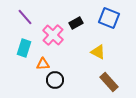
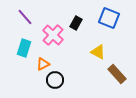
black rectangle: rotated 32 degrees counterclockwise
orange triangle: rotated 24 degrees counterclockwise
brown rectangle: moved 8 px right, 8 px up
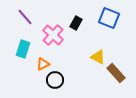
cyan rectangle: moved 1 px left, 1 px down
yellow triangle: moved 5 px down
brown rectangle: moved 1 px left, 1 px up
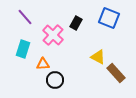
orange triangle: rotated 24 degrees clockwise
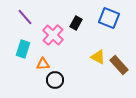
brown rectangle: moved 3 px right, 8 px up
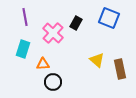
purple line: rotated 30 degrees clockwise
pink cross: moved 2 px up
yellow triangle: moved 1 px left, 3 px down; rotated 14 degrees clockwise
brown rectangle: moved 1 px right, 4 px down; rotated 30 degrees clockwise
black circle: moved 2 px left, 2 px down
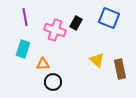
pink cross: moved 2 px right, 3 px up; rotated 25 degrees counterclockwise
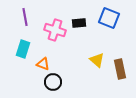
black rectangle: moved 3 px right; rotated 56 degrees clockwise
orange triangle: rotated 24 degrees clockwise
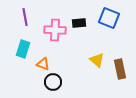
pink cross: rotated 15 degrees counterclockwise
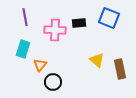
orange triangle: moved 3 px left, 1 px down; rotated 48 degrees clockwise
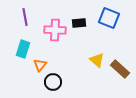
brown rectangle: rotated 36 degrees counterclockwise
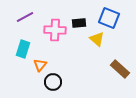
purple line: rotated 72 degrees clockwise
yellow triangle: moved 21 px up
